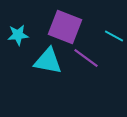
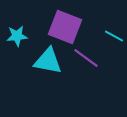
cyan star: moved 1 px left, 1 px down
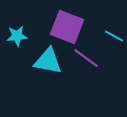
purple square: moved 2 px right
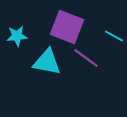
cyan triangle: moved 1 px left, 1 px down
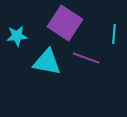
purple square: moved 2 px left, 4 px up; rotated 12 degrees clockwise
cyan line: moved 2 px up; rotated 66 degrees clockwise
purple line: rotated 16 degrees counterclockwise
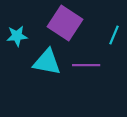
cyan line: moved 1 px down; rotated 18 degrees clockwise
purple line: moved 7 px down; rotated 20 degrees counterclockwise
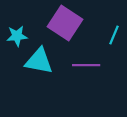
cyan triangle: moved 8 px left, 1 px up
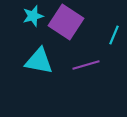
purple square: moved 1 px right, 1 px up
cyan star: moved 16 px right, 20 px up; rotated 10 degrees counterclockwise
purple line: rotated 16 degrees counterclockwise
